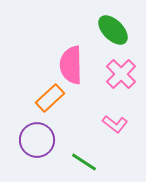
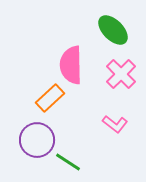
green line: moved 16 px left
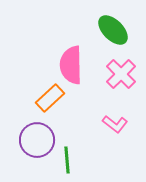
green line: moved 1 px left, 2 px up; rotated 52 degrees clockwise
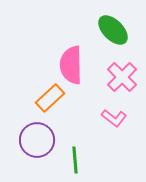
pink cross: moved 1 px right, 3 px down
pink L-shape: moved 1 px left, 6 px up
green line: moved 8 px right
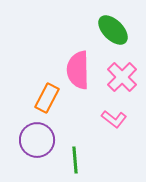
pink semicircle: moved 7 px right, 5 px down
orange rectangle: moved 3 px left; rotated 20 degrees counterclockwise
pink L-shape: moved 1 px down
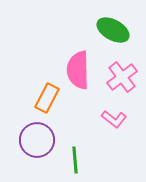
green ellipse: rotated 16 degrees counterclockwise
pink cross: rotated 8 degrees clockwise
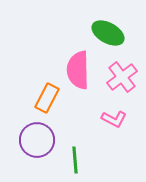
green ellipse: moved 5 px left, 3 px down
pink L-shape: rotated 10 degrees counterclockwise
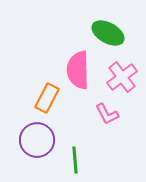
pink L-shape: moved 7 px left, 5 px up; rotated 35 degrees clockwise
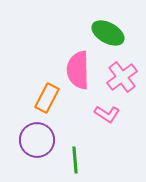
pink L-shape: rotated 30 degrees counterclockwise
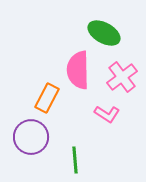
green ellipse: moved 4 px left
purple circle: moved 6 px left, 3 px up
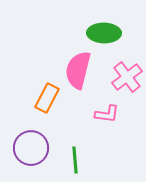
green ellipse: rotated 28 degrees counterclockwise
pink semicircle: rotated 15 degrees clockwise
pink cross: moved 5 px right
pink L-shape: rotated 25 degrees counterclockwise
purple circle: moved 11 px down
